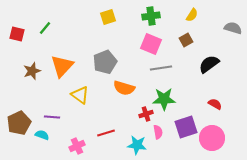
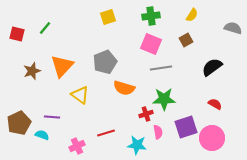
black semicircle: moved 3 px right, 3 px down
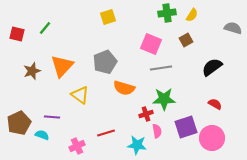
green cross: moved 16 px right, 3 px up
pink semicircle: moved 1 px left, 1 px up
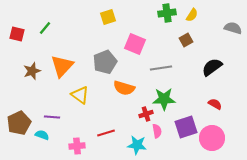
pink square: moved 16 px left
pink cross: rotated 21 degrees clockwise
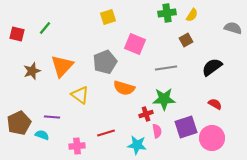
gray line: moved 5 px right
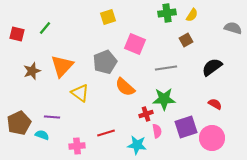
orange semicircle: moved 1 px right, 1 px up; rotated 25 degrees clockwise
yellow triangle: moved 2 px up
